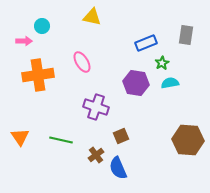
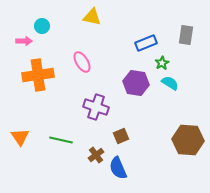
cyan semicircle: rotated 42 degrees clockwise
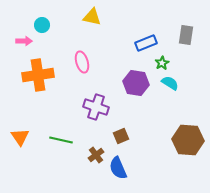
cyan circle: moved 1 px up
pink ellipse: rotated 15 degrees clockwise
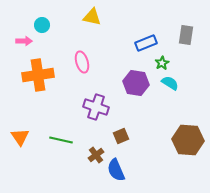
blue semicircle: moved 2 px left, 2 px down
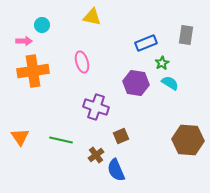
orange cross: moved 5 px left, 4 px up
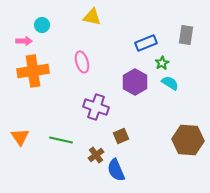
purple hexagon: moved 1 px left, 1 px up; rotated 20 degrees clockwise
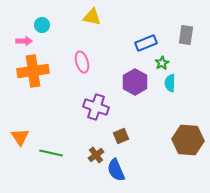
cyan semicircle: rotated 120 degrees counterclockwise
green line: moved 10 px left, 13 px down
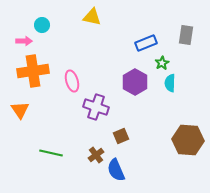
pink ellipse: moved 10 px left, 19 px down
orange triangle: moved 27 px up
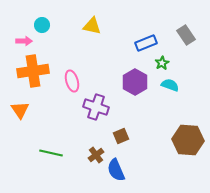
yellow triangle: moved 9 px down
gray rectangle: rotated 42 degrees counterclockwise
cyan semicircle: moved 2 px down; rotated 108 degrees clockwise
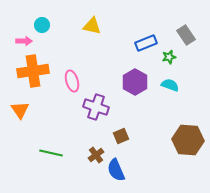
green star: moved 7 px right, 6 px up; rotated 16 degrees clockwise
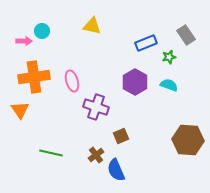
cyan circle: moved 6 px down
orange cross: moved 1 px right, 6 px down
cyan semicircle: moved 1 px left
